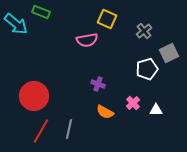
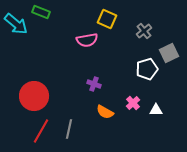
purple cross: moved 4 px left
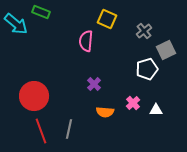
pink semicircle: moved 1 px left, 1 px down; rotated 105 degrees clockwise
gray square: moved 3 px left, 3 px up
purple cross: rotated 24 degrees clockwise
orange semicircle: rotated 24 degrees counterclockwise
red line: rotated 50 degrees counterclockwise
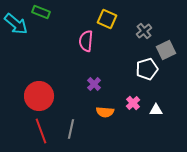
red circle: moved 5 px right
gray line: moved 2 px right
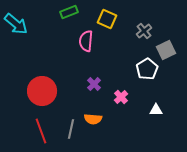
green rectangle: moved 28 px right; rotated 42 degrees counterclockwise
white pentagon: rotated 15 degrees counterclockwise
red circle: moved 3 px right, 5 px up
pink cross: moved 12 px left, 6 px up
orange semicircle: moved 12 px left, 7 px down
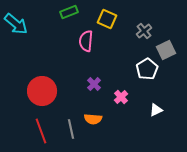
white triangle: rotated 24 degrees counterclockwise
gray line: rotated 24 degrees counterclockwise
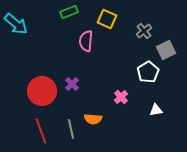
white pentagon: moved 1 px right, 3 px down
purple cross: moved 22 px left
white triangle: rotated 16 degrees clockwise
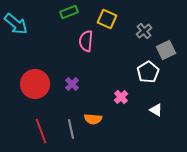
red circle: moved 7 px left, 7 px up
white triangle: rotated 40 degrees clockwise
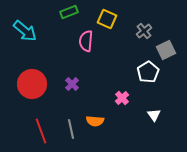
cyan arrow: moved 9 px right, 7 px down
red circle: moved 3 px left
pink cross: moved 1 px right, 1 px down
white triangle: moved 2 px left, 5 px down; rotated 24 degrees clockwise
orange semicircle: moved 2 px right, 2 px down
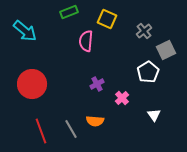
purple cross: moved 25 px right; rotated 16 degrees clockwise
gray line: rotated 18 degrees counterclockwise
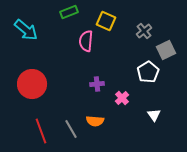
yellow square: moved 1 px left, 2 px down
cyan arrow: moved 1 px right, 1 px up
purple cross: rotated 24 degrees clockwise
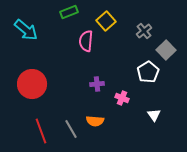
yellow square: rotated 24 degrees clockwise
gray square: rotated 18 degrees counterclockwise
pink cross: rotated 24 degrees counterclockwise
